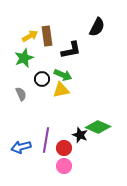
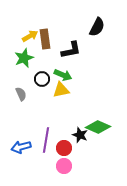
brown rectangle: moved 2 px left, 3 px down
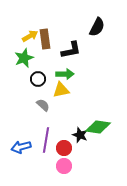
green arrow: moved 2 px right, 1 px up; rotated 24 degrees counterclockwise
black circle: moved 4 px left
gray semicircle: moved 22 px right, 11 px down; rotated 24 degrees counterclockwise
green diamond: rotated 15 degrees counterclockwise
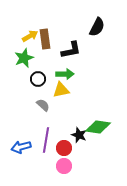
black star: moved 1 px left
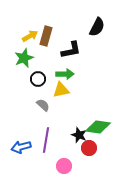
brown rectangle: moved 1 px right, 3 px up; rotated 24 degrees clockwise
red circle: moved 25 px right
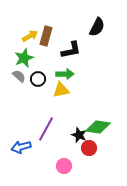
gray semicircle: moved 24 px left, 29 px up
purple line: moved 11 px up; rotated 20 degrees clockwise
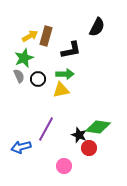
gray semicircle: rotated 24 degrees clockwise
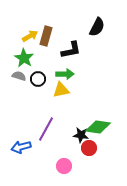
green star: rotated 18 degrees counterclockwise
gray semicircle: rotated 48 degrees counterclockwise
black star: moved 2 px right; rotated 14 degrees counterclockwise
